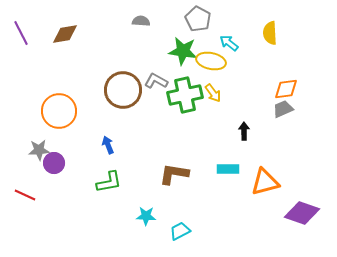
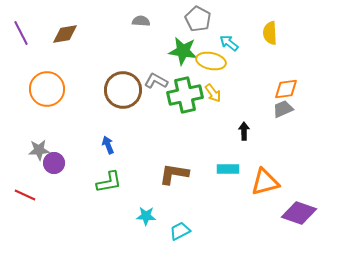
orange circle: moved 12 px left, 22 px up
purple diamond: moved 3 px left
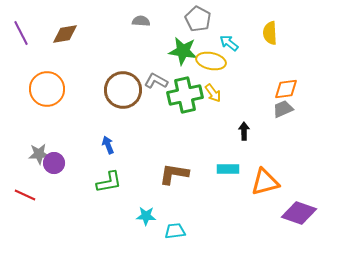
gray star: moved 4 px down
cyan trapezoid: moved 5 px left; rotated 20 degrees clockwise
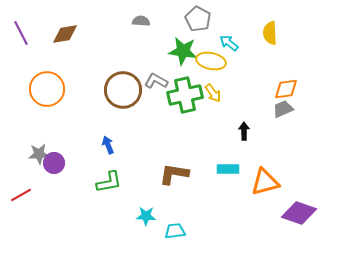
red line: moved 4 px left; rotated 55 degrees counterclockwise
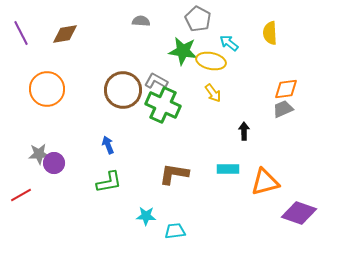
green cross: moved 22 px left, 10 px down; rotated 36 degrees clockwise
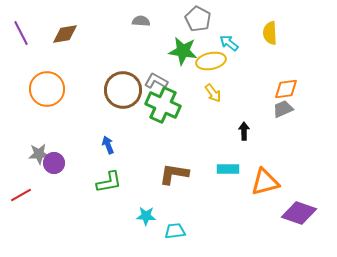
yellow ellipse: rotated 24 degrees counterclockwise
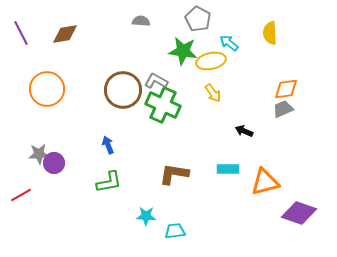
black arrow: rotated 66 degrees counterclockwise
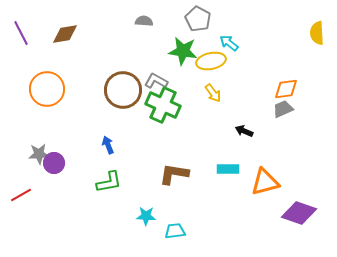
gray semicircle: moved 3 px right
yellow semicircle: moved 47 px right
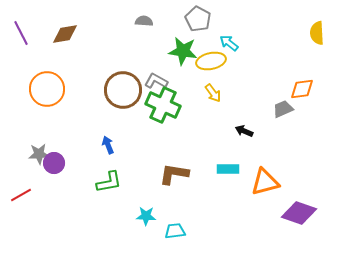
orange diamond: moved 16 px right
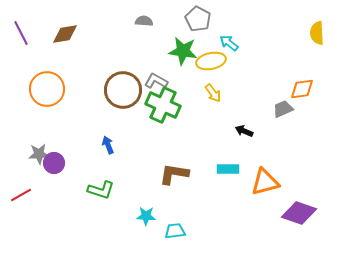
green L-shape: moved 8 px left, 8 px down; rotated 28 degrees clockwise
